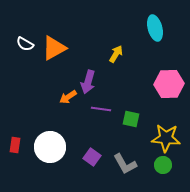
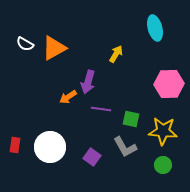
yellow star: moved 3 px left, 7 px up
gray L-shape: moved 17 px up
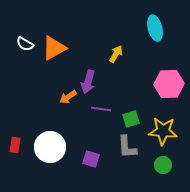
green square: rotated 30 degrees counterclockwise
gray L-shape: moved 2 px right; rotated 25 degrees clockwise
purple square: moved 1 px left, 2 px down; rotated 18 degrees counterclockwise
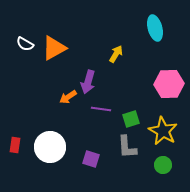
yellow star: rotated 24 degrees clockwise
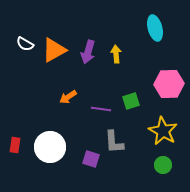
orange triangle: moved 2 px down
yellow arrow: rotated 36 degrees counterclockwise
purple arrow: moved 30 px up
green square: moved 18 px up
gray L-shape: moved 13 px left, 5 px up
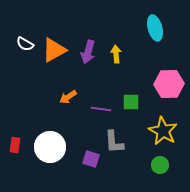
green square: moved 1 px down; rotated 18 degrees clockwise
green circle: moved 3 px left
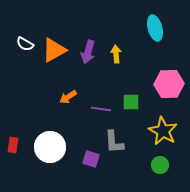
red rectangle: moved 2 px left
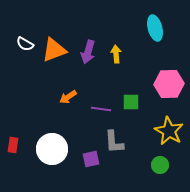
orange triangle: rotated 8 degrees clockwise
yellow star: moved 6 px right
white circle: moved 2 px right, 2 px down
purple square: rotated 30 degrees counterclockwise
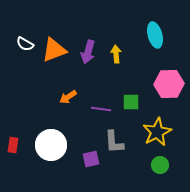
cyan ellipse: moved 7 px down
yellow star: moved 12 px left, 1 px down; rotated 16 degrees clockwise
white circle: moved 1 px left, 4 px up
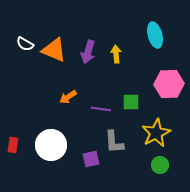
orange triangle: rotated 44 degrees clockwise
yellow star: moved 1 px left, 1 px down
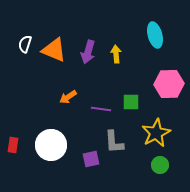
white semicircle: rotated 78 degrees clockwise
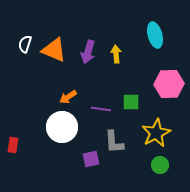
white circle: moved 11 px right, 18 px up
